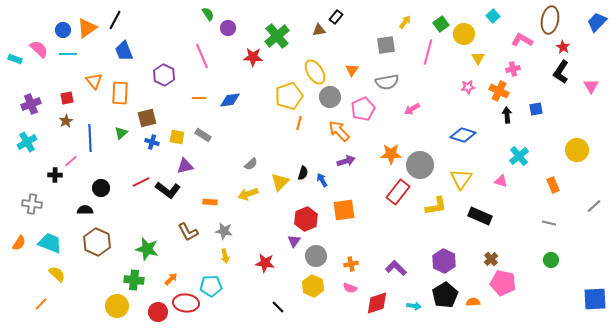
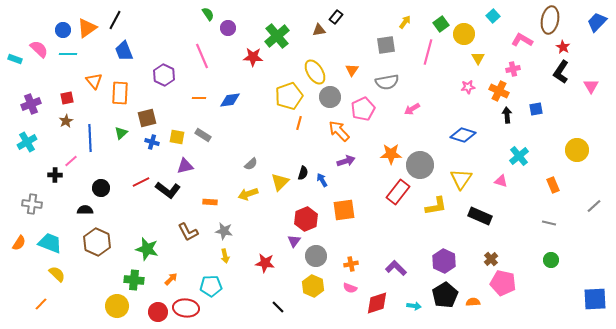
red ellipse at (186, 303): moved 5 px down
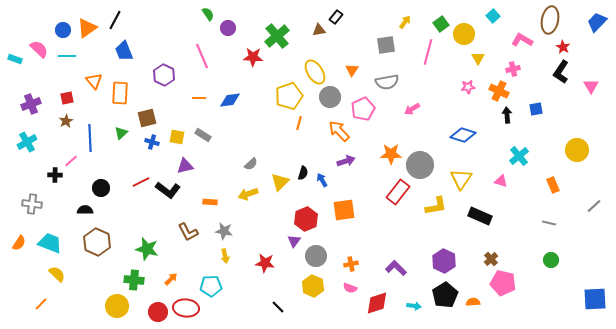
cyan line at (68, 54): moved 1 px left, 2 px down
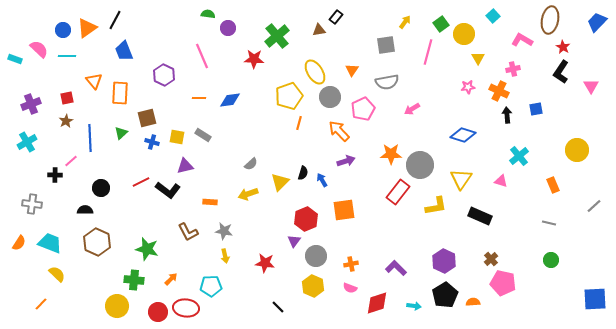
green semicircle at (208, 14): rotated 48 degrees counterclockwise
red star at (253, 57): moved 1 px right, 2 px down
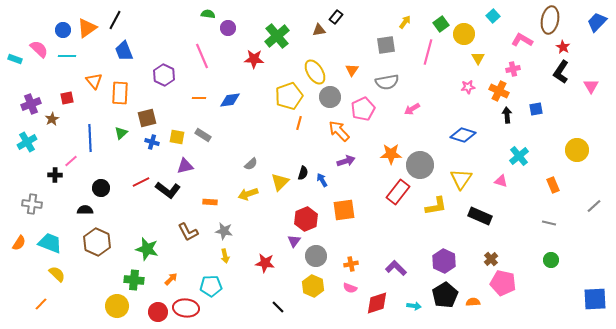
brown star at (66, 121): moved 14 px left, 2 px up
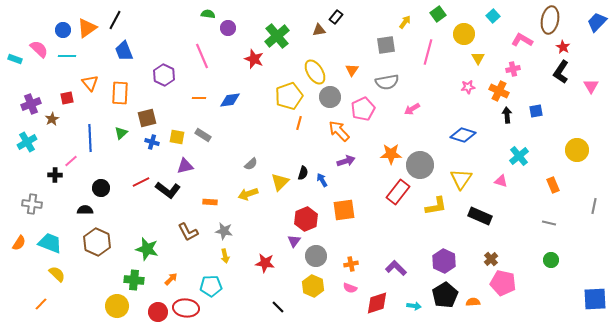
green square at (441, 24): moved 3 px left, 10 px up
red star at (254, 59): rotated 18 degrees clockwise
orange triangle at (94, 81): moved 4 px left, 2 px down
blue square at (536, 109): moved 2 px down
gray line at (594, 206): rotated 35 degrees counterclockwise
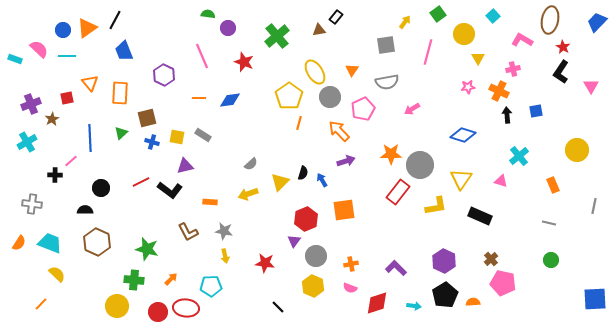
red star at (254, 59): moved 10 px left, 3 px down
yellow pentagon at (289, 96): rotated 16 degrees counterclockwise
black L-shape at (168, 190): moved 2 px right
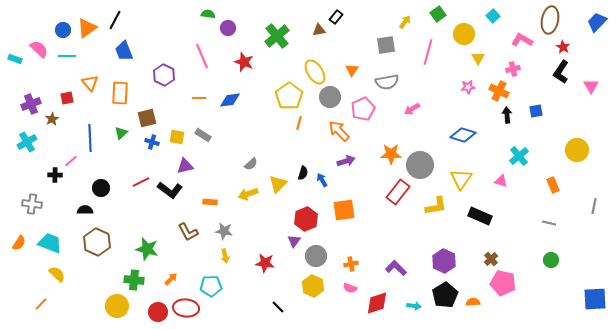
yellow triangle at (280, 182): moved 2 px left, 2 px down
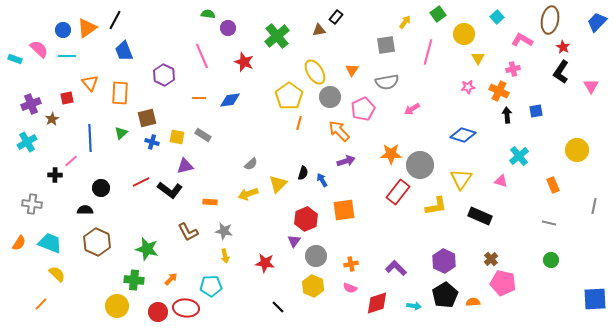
cyan square at (493, 16): moved 4 px right, 1 px down
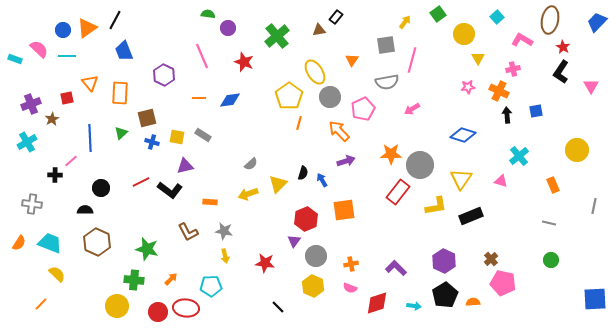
pink line at (428, 52): moved 16 px left, 8 px down
orange triangle at (352, 70): moved 10 px up
black rectangle at (480, 216): moved 9 px left; rotated 45 degrees counterclockwise
